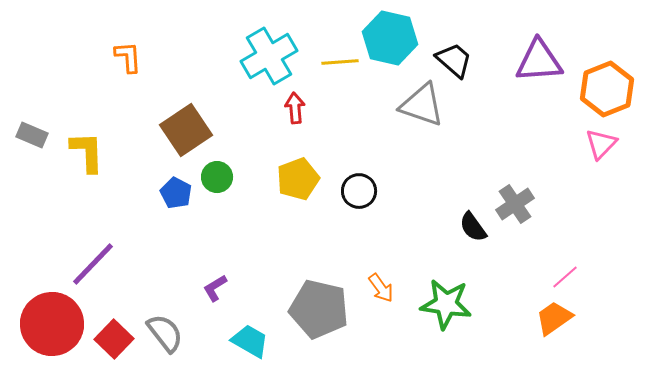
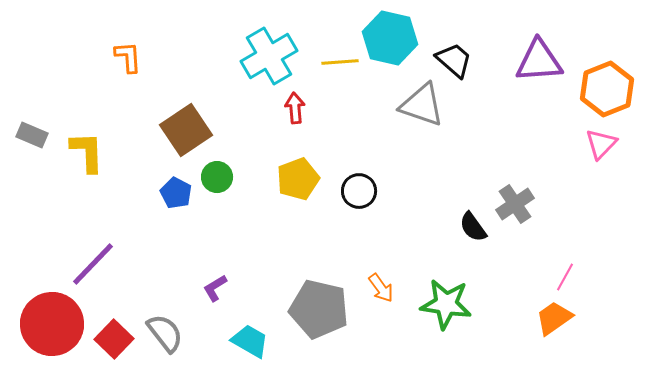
pink line: rotated 20 degrees counterclockwise
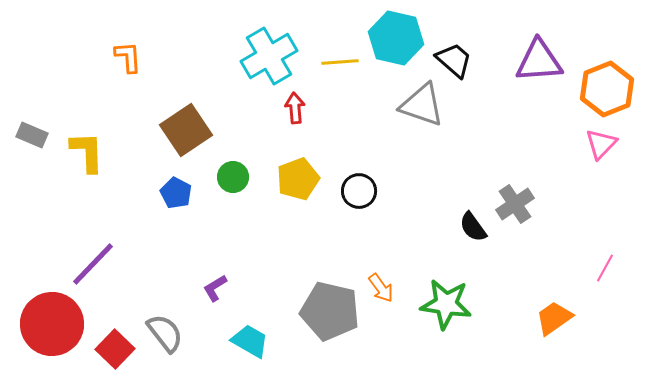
cyan hexagon: moved 6 px right
green circle: moved 16 px right
pink line: moved 40 px right, 9 px up
gray pentagon: moved 11 px right, 2 px down
red square: moved 1 px right, 10 px down
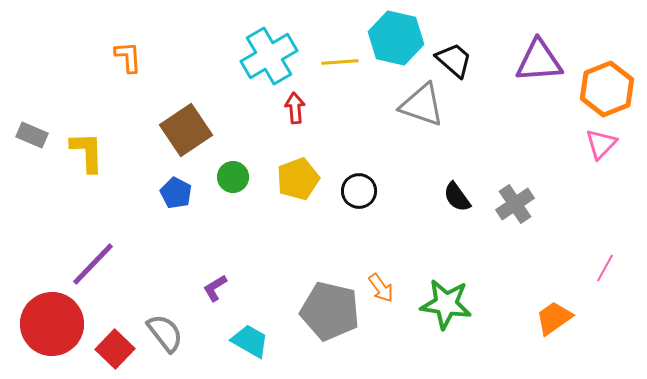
black semicircle: moved 16 px left, 30 px up
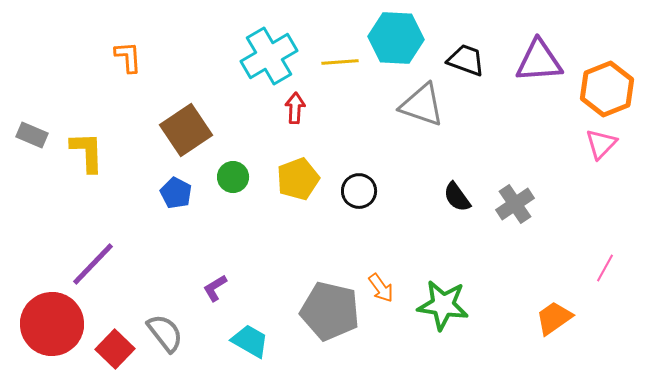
cyan hexagon: rotated 10 degrees counterclockwise
black trapezoid: moved 12 px right; rotated 21 degrees counterclockwise
red arrow: rotated 8 degrees clockwise
green star: moved 3 px left, 1 px down
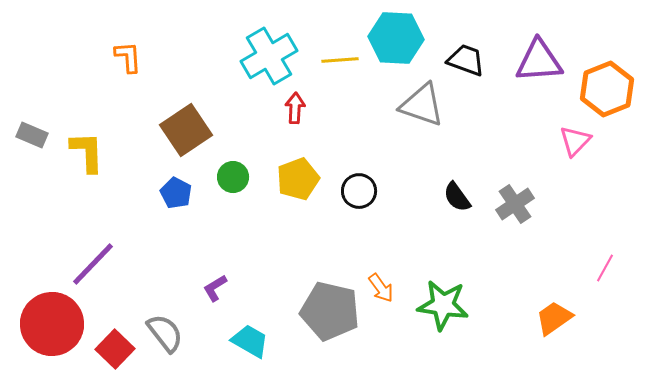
yellow line: moved 2 px up
pink triangle: moved 26 px left, 3 px up
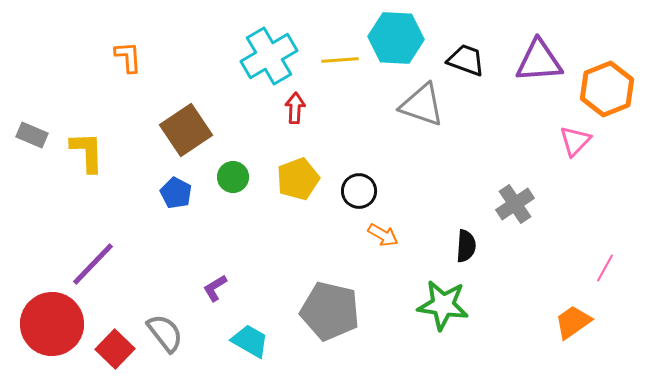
black semicircle: moved 9 px right, 49 px down; rotated 140 degrees counterclockwise
orange arrow: moved 2 px right, 53 px up; rotated 24 degrees counterclockwise
orange trapezoid: moved 19 px right, 4 px down
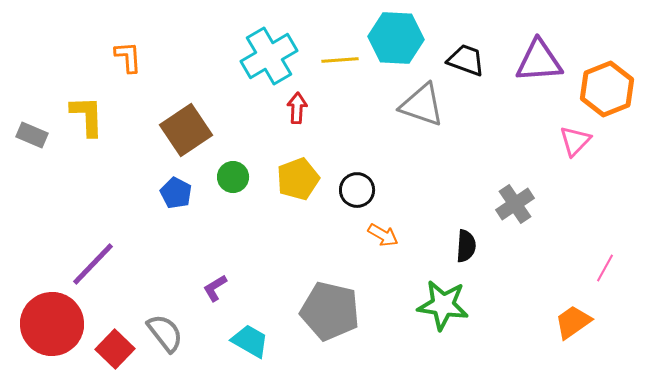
red arrow: moved 2 px right
yellow L-shape: moved 36 px up
black circle: moved 2 px left, 1 px up
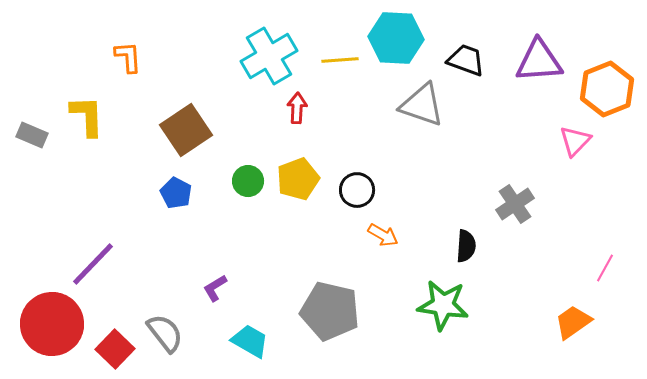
green circle: moved 15 px right, 4 px down
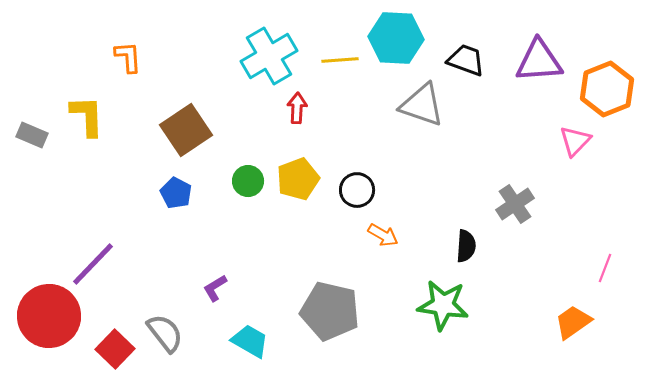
pink line: rotated 8 degrees counterclockwise
red circle: moved 3 px left, 8 px up
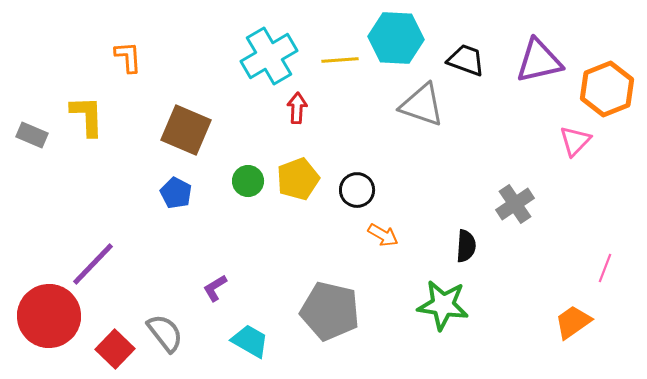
purple triangle: rotated 9 degrees counterclockwise
brown square: rotated 33 degrees counterclockwise
